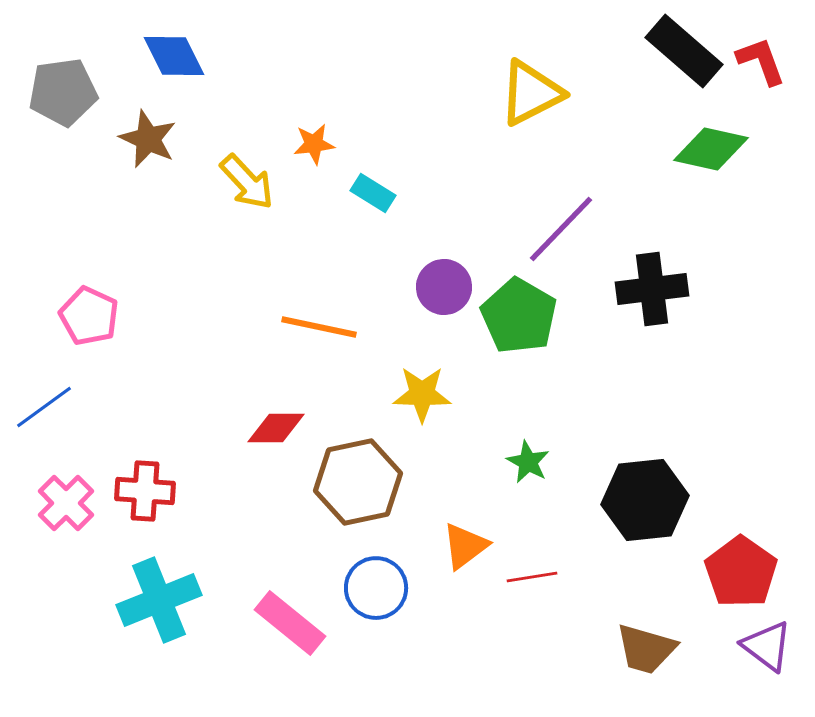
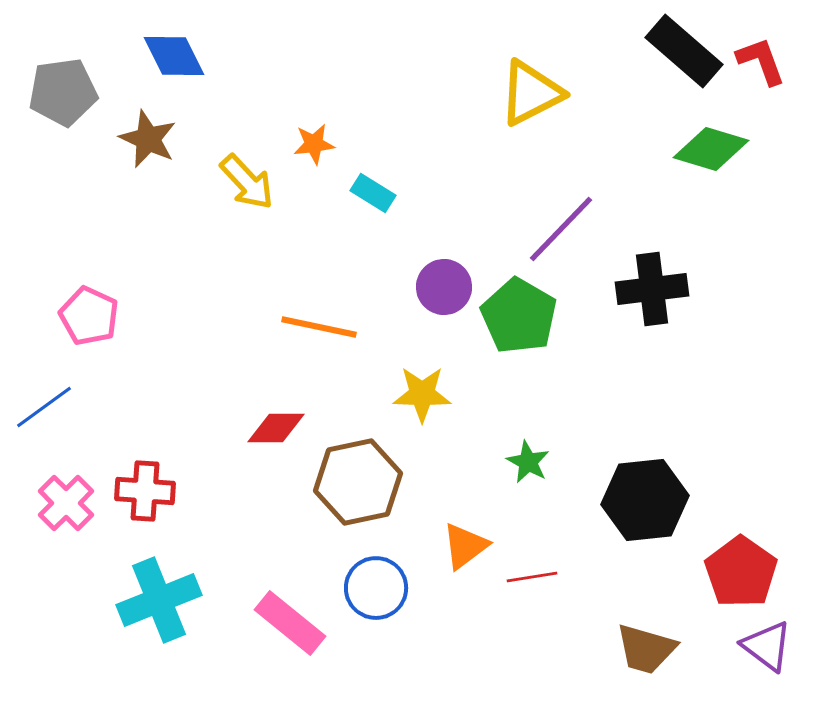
green diamond: rotated 4 degrees clockwise
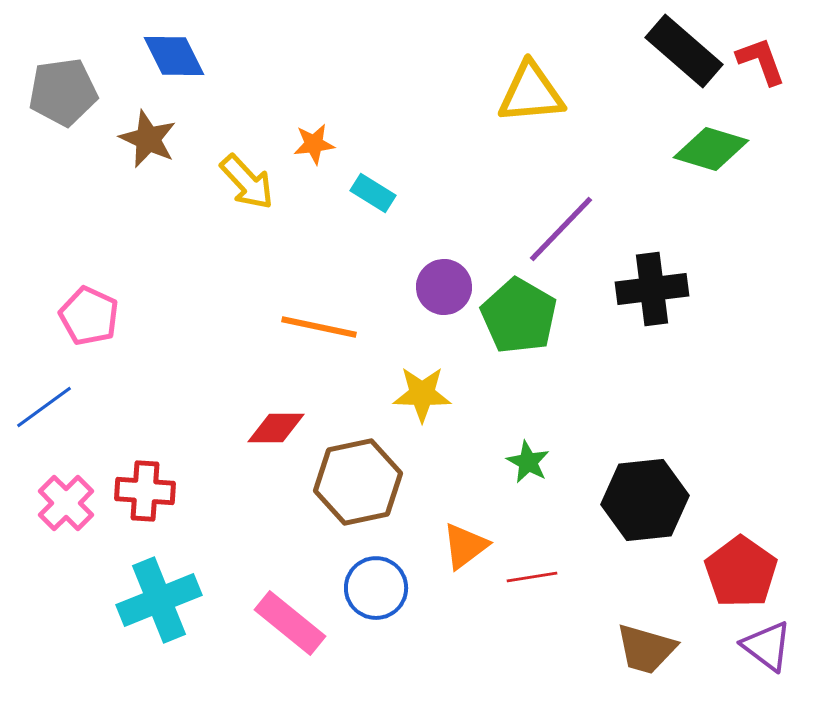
yellow triangle: rotated 22 degrees clockwise
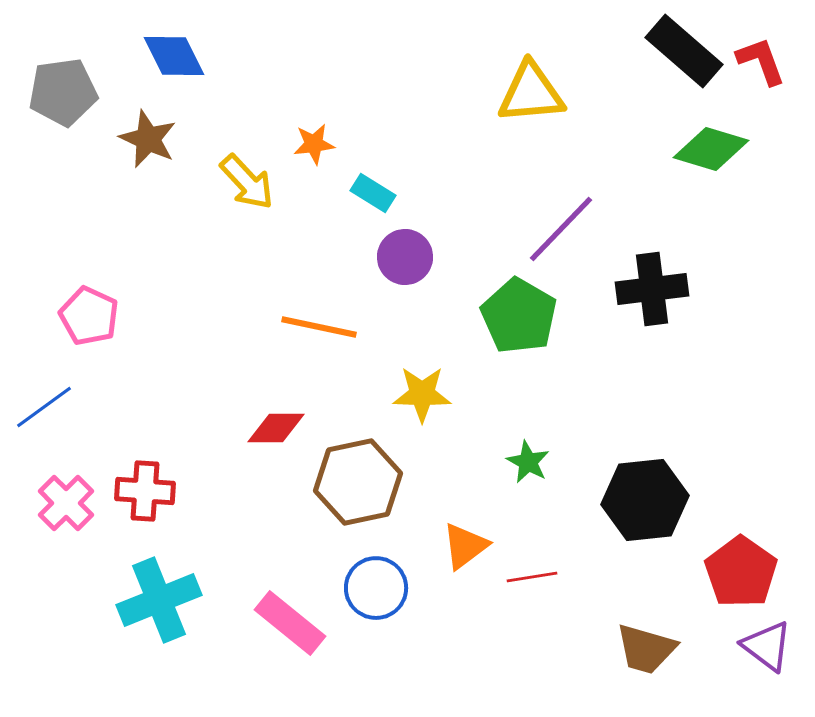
purple circle: moved 39 px left, 30 px up
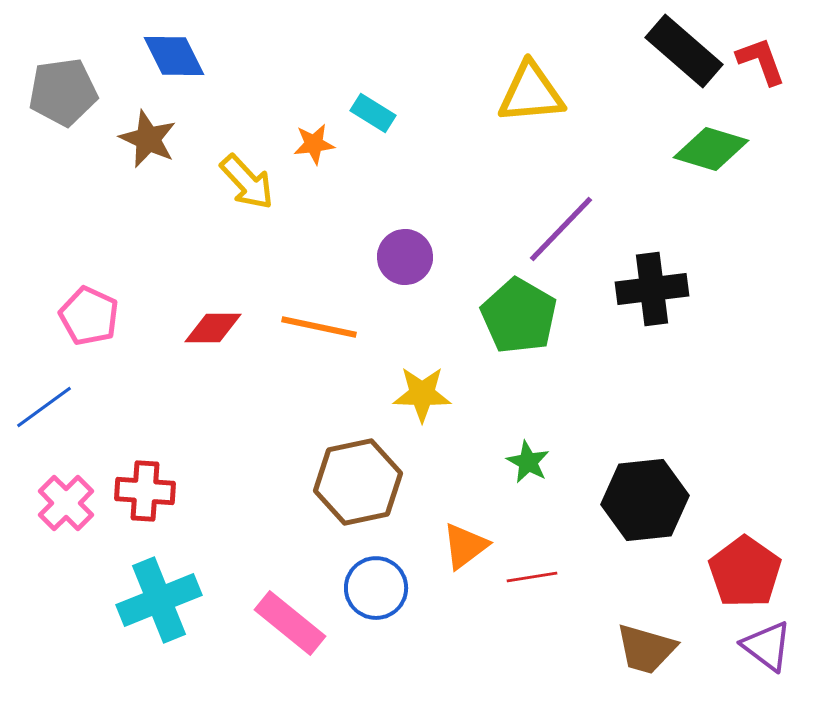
cyan rectangle: moved 80 px up
red diamond: moved 63 px left, 100 px up
red pentagon: moved 4 px right
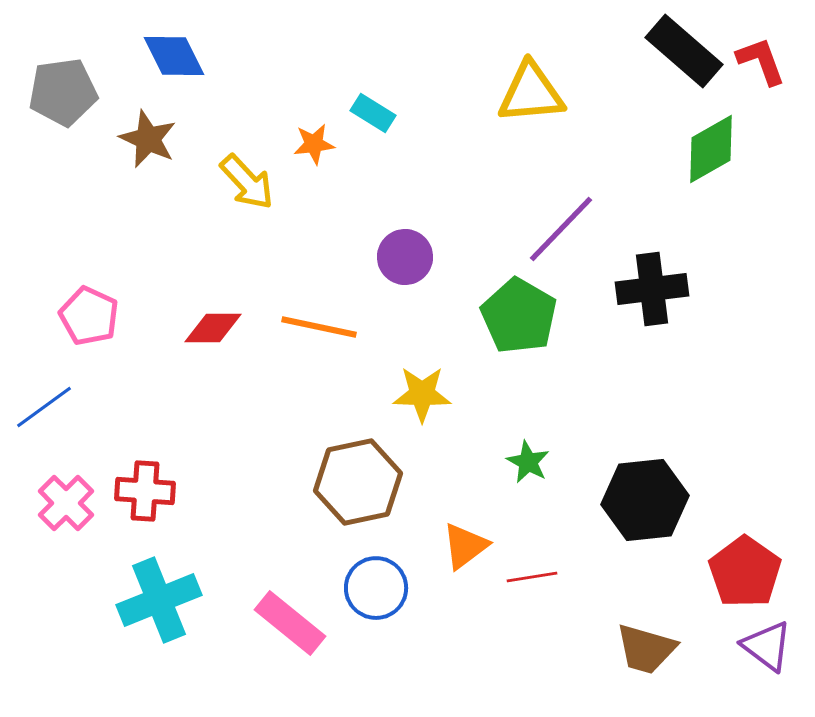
green diamond: rotated 46 degrees counterclockwise
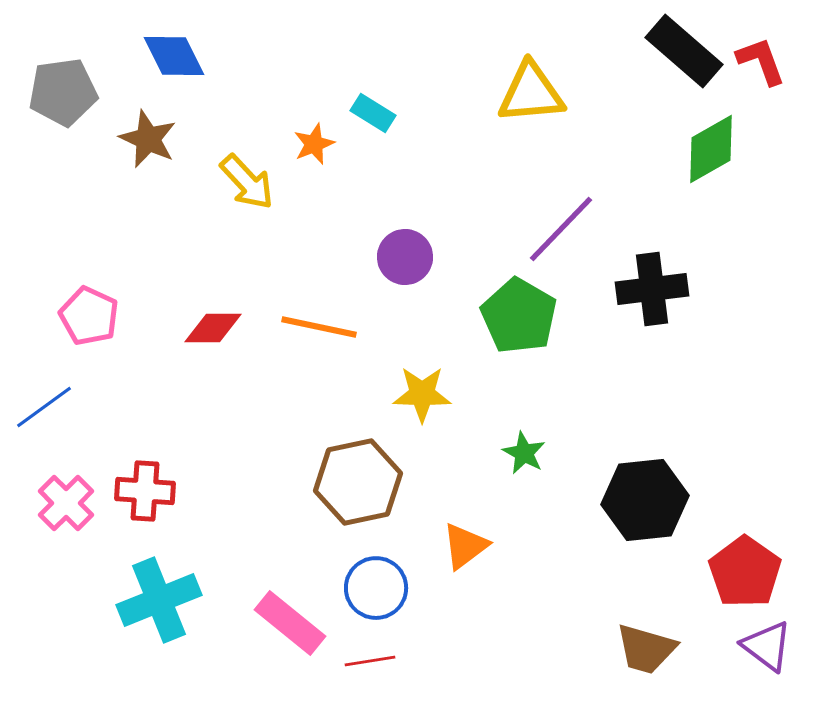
orange star: rotated 15 degrees counterclockwise
green star: moved 4 px left, 9 px up
red line: moved 162 px left, 84 px down
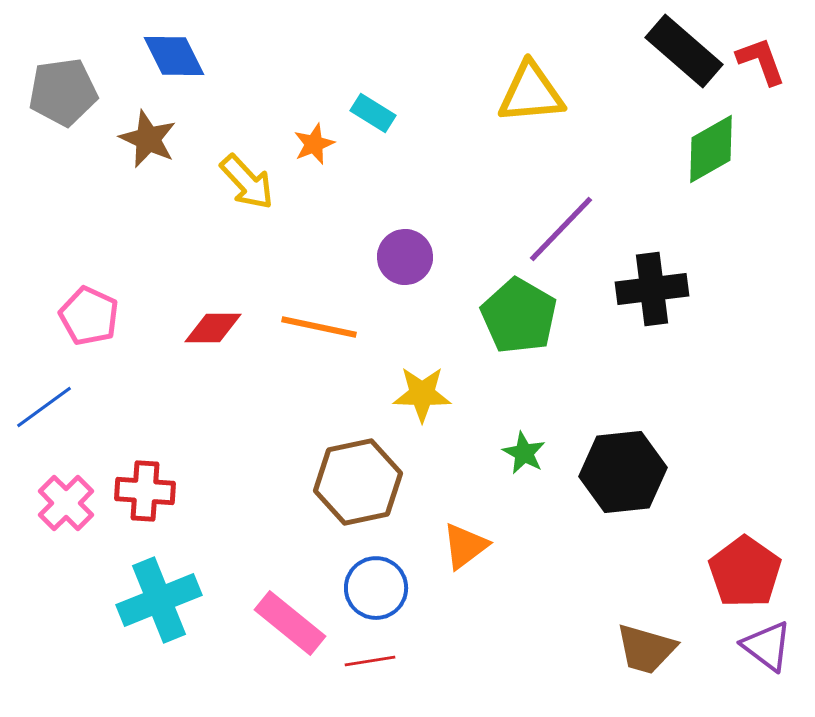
black hexagon: moved 22 px left, 28 px up
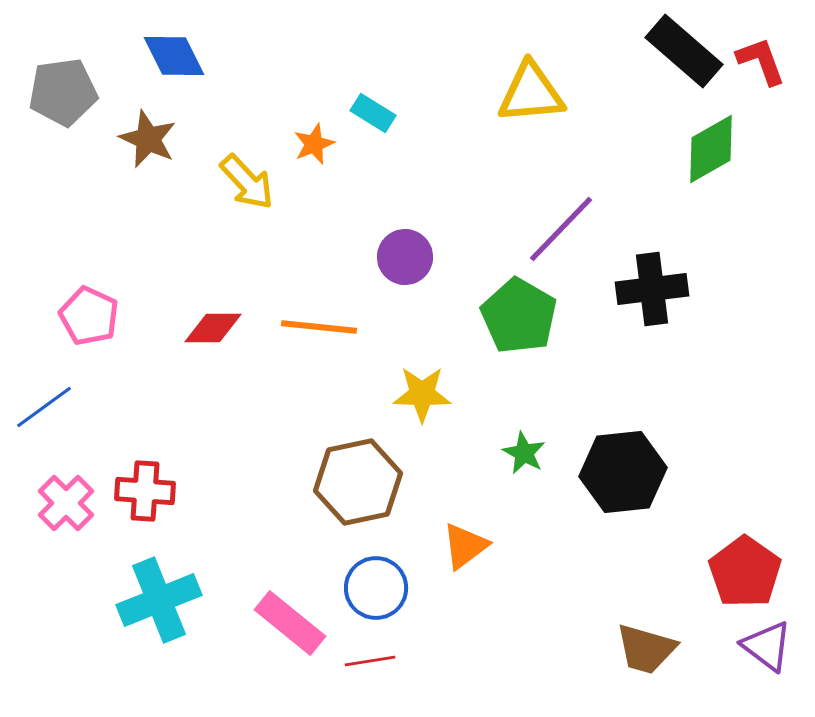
orange line: rotated 6 degrees counterclockwise
